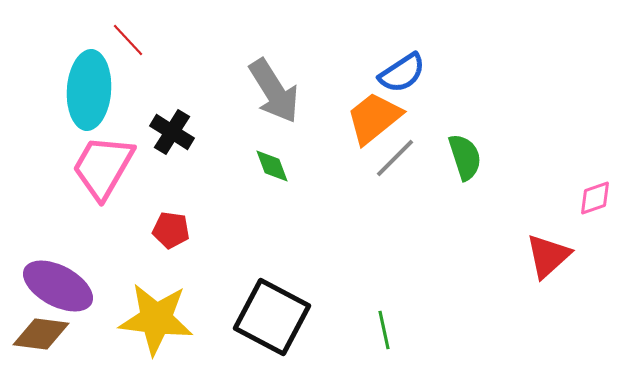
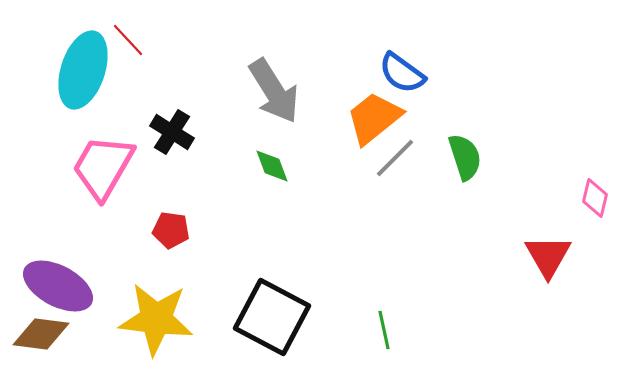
blue semicircle: rotated 69 degrees clockwise
cyan ellipse: moved 6 px left, 20 px up; rotated 14 degrees clockwise
pink diamond: rotated 57 degrees counterclockwise
red triangle: rotated 18 degrees counterclockwise
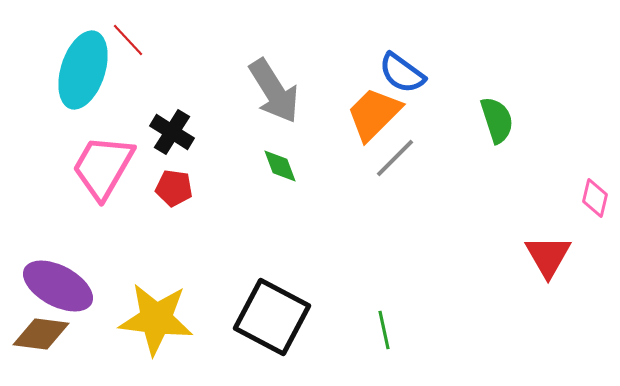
orange trapezoid: moved 4 px up; rotated 6 degrees counterclockwise
green semicircle: moved 32 px right, 37 px up
green diamond: moved 8 px right
red pentagon: moved 3 px right, 42 px up
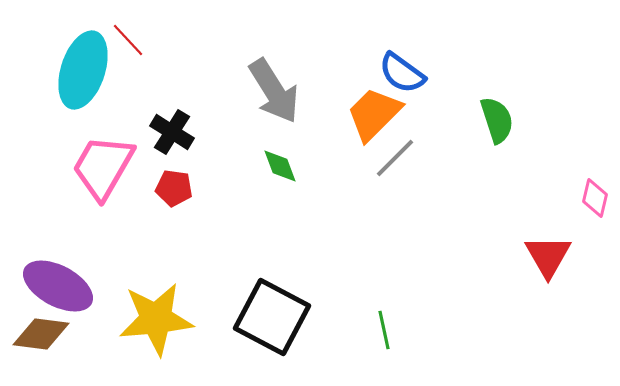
yellow star: rotated 12 degrees counterclockwise
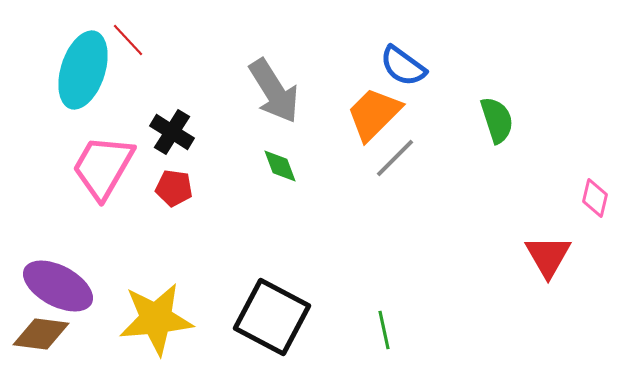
blue semicircle: moved 1 px right, 7 px up
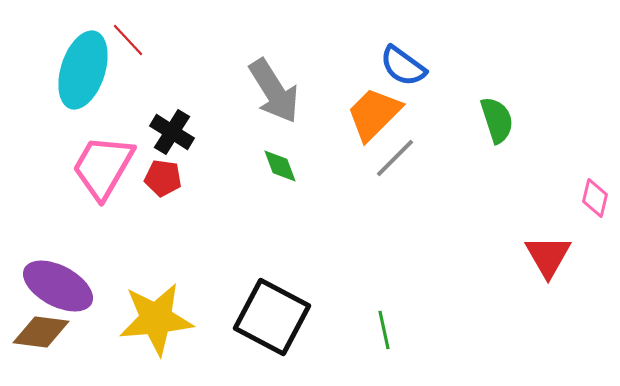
red pentagon: moved 11 px left, 10 px up
brown diamond: moved 2 px up
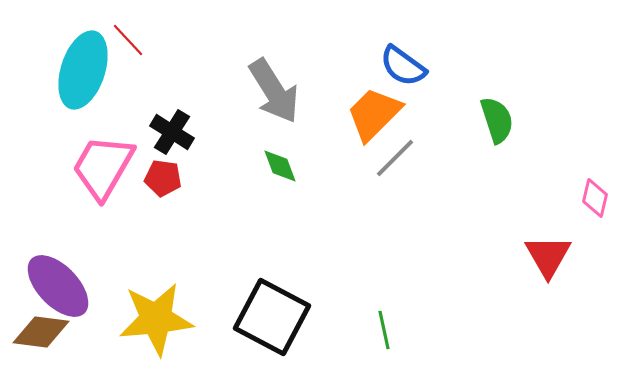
purple ellipse: rotated 18 degrees clockwise
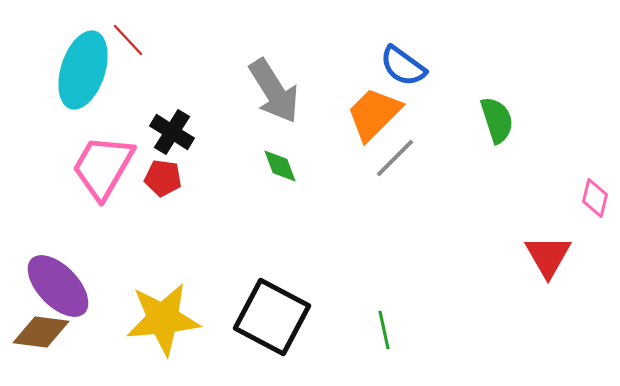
yellow star: moved 7 px right
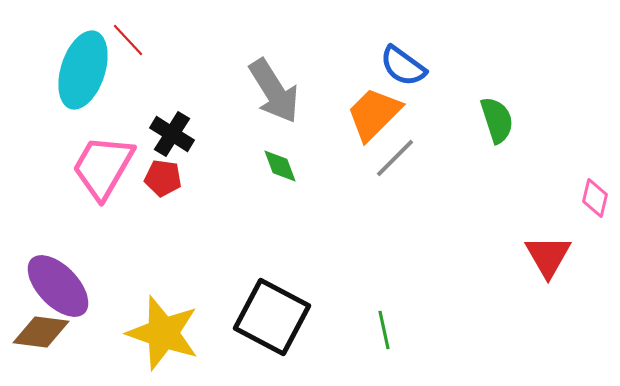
black cross: moved 2 px down
yellow star: moved 14 px down; rotated 24 degrees clockwise
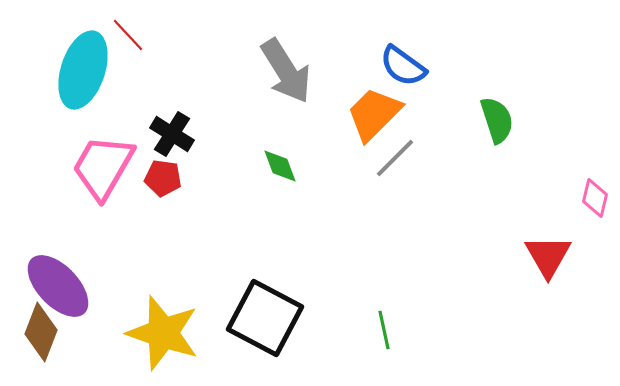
red line: moved 5 px up
gray arrow: moved 12 px right, 20 px up
black square: moved 7 px left, 1 px down
brown diamond: rotated 76 degrees counterclockwise
